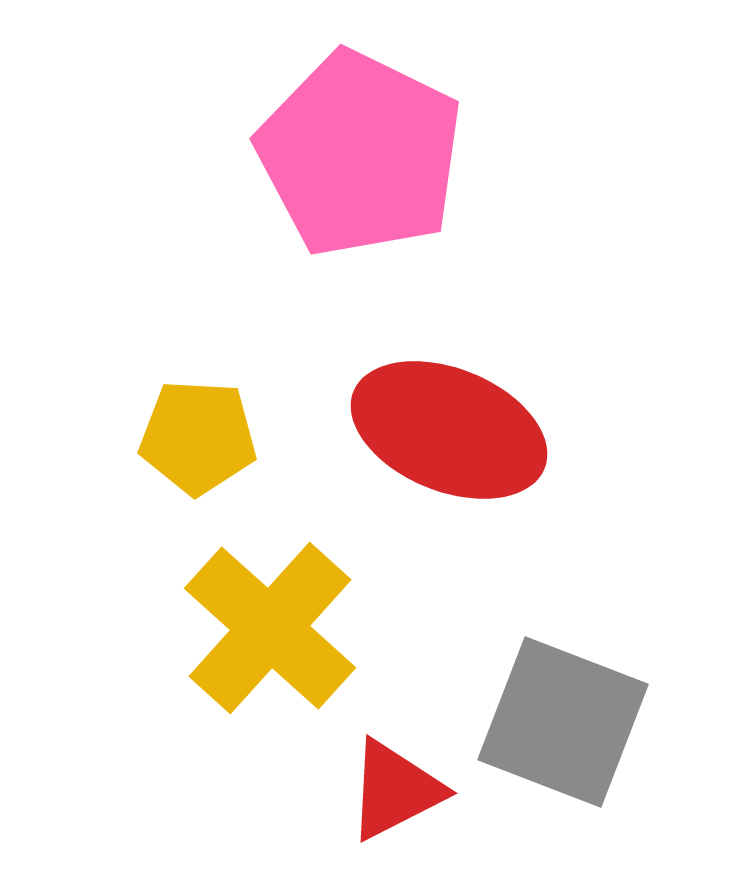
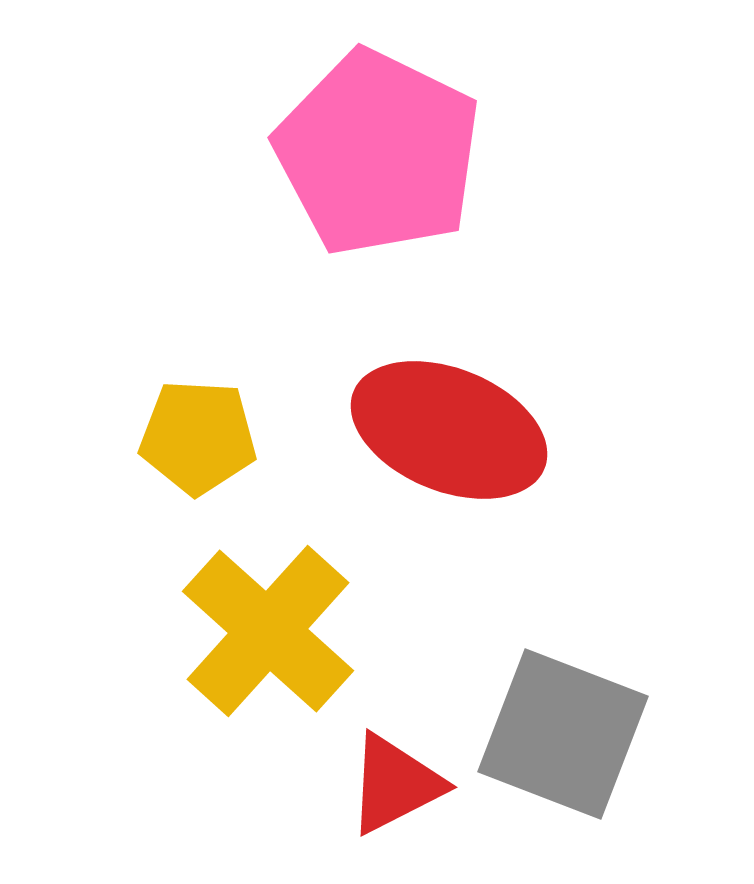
pink pentagon: moved 18 px right, 1 px up
yellow cross: moved 2 px left, 3 px down
gray square: moved 12 px down
red triangle: moved 6 px up
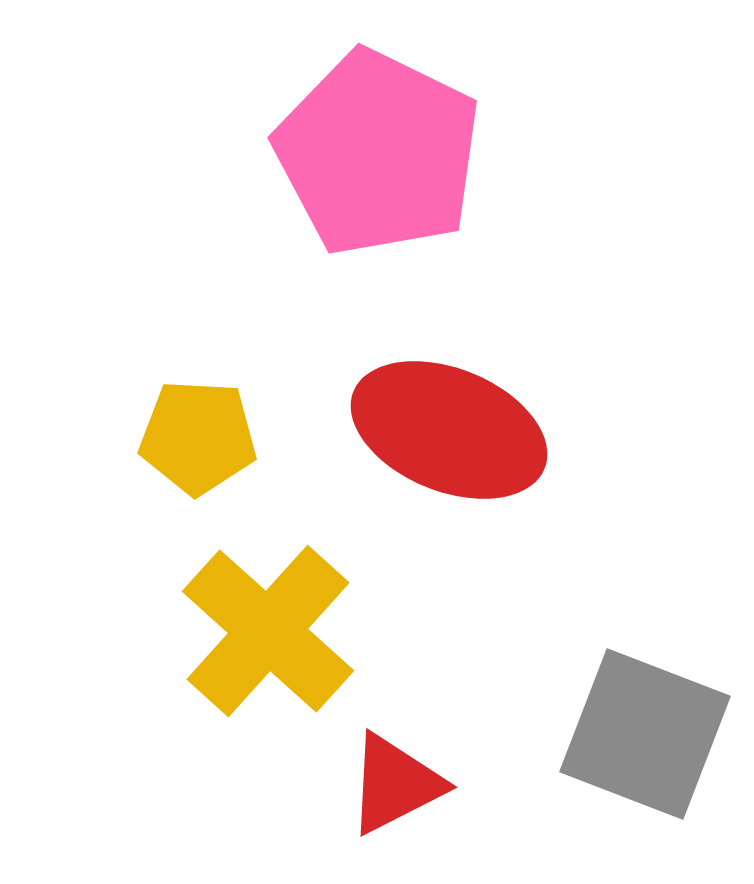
gray square: moved 82 px right
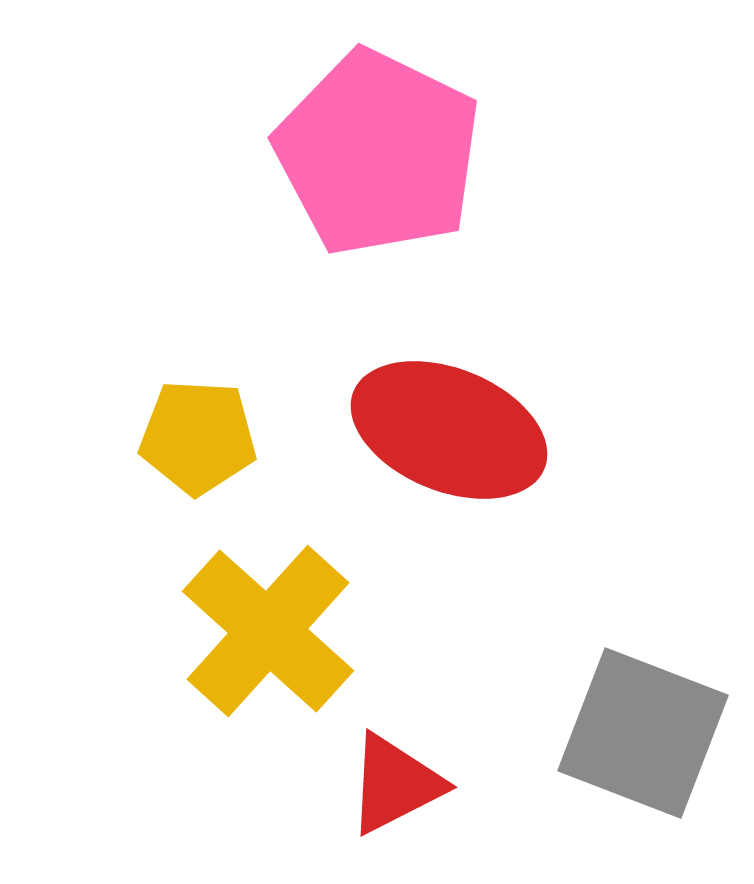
gray square: moved 2 px left, 1 px up
